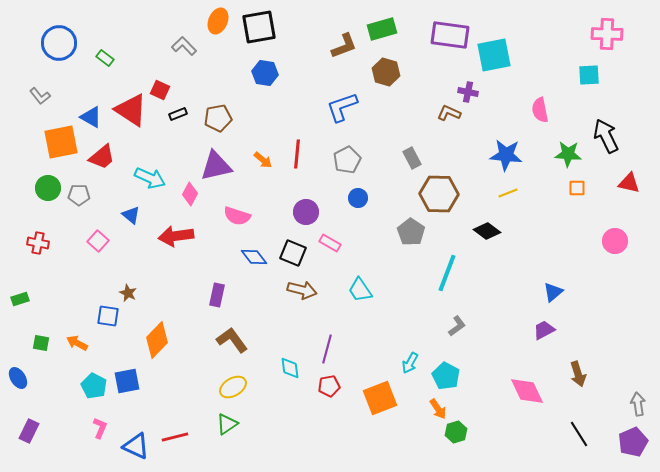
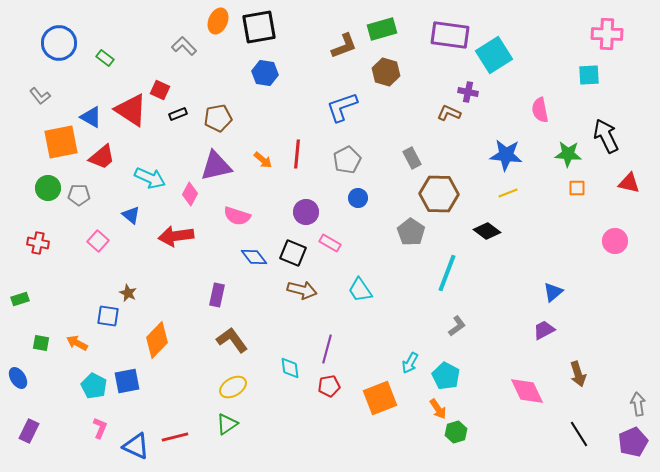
cyan square at (494, 55): rotated 21 degrees counterclockwise
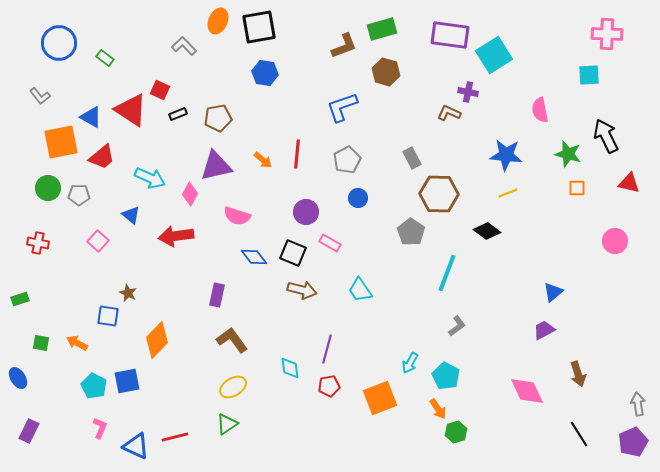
green star at (568, 154): rotated 12 degrees clockwise
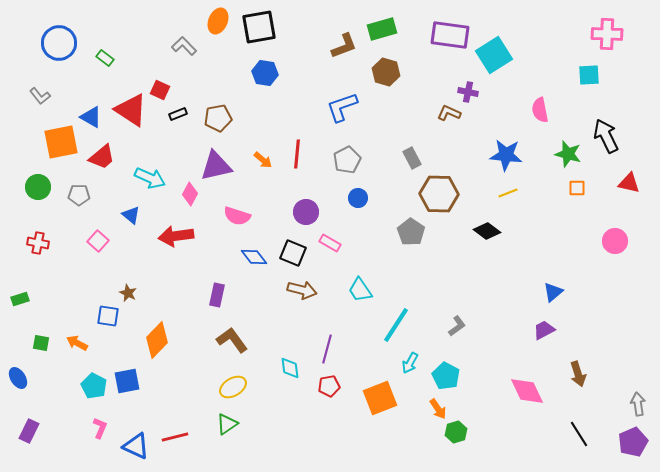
green circle at (48, 188): moved 10 px left, 1 px up
cyan line at (447, 273): moved 51 px left, 52 px down; rotated 12 degrees clockwise
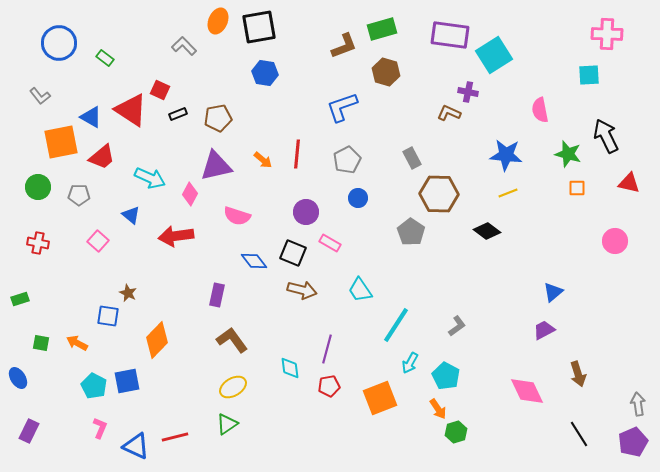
blue diamond at (254, 257): moved 4 px down
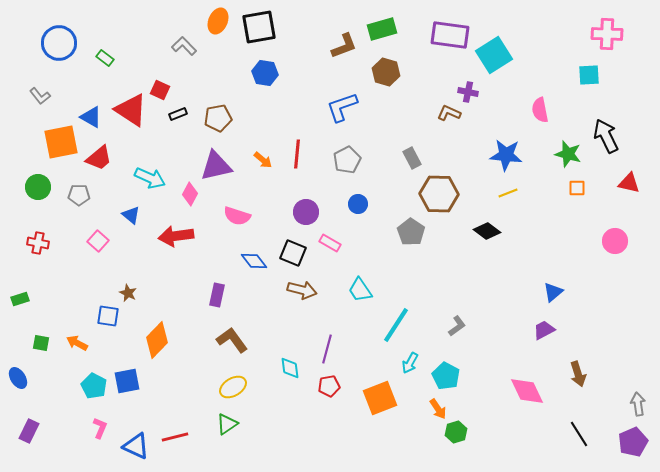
red trapezoid at (102, 157): moved 3 px left, 1 px down
blue circle at (358, 198): moved 6 px down
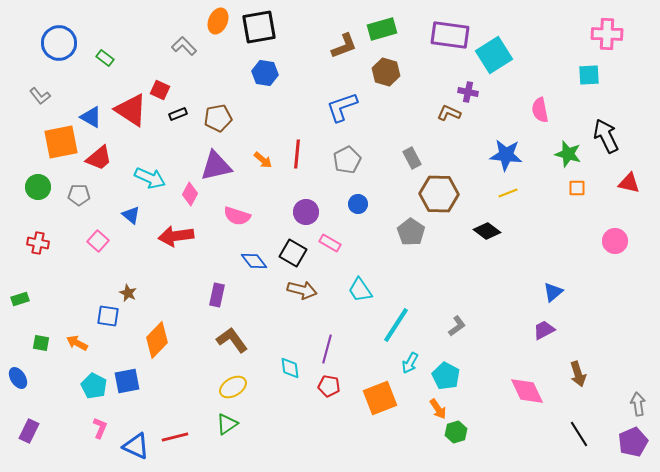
black square at (293, 253): rotated 8 degrees clockwise
red pentagon at (329, 386): rotated 20 degrees clockwise
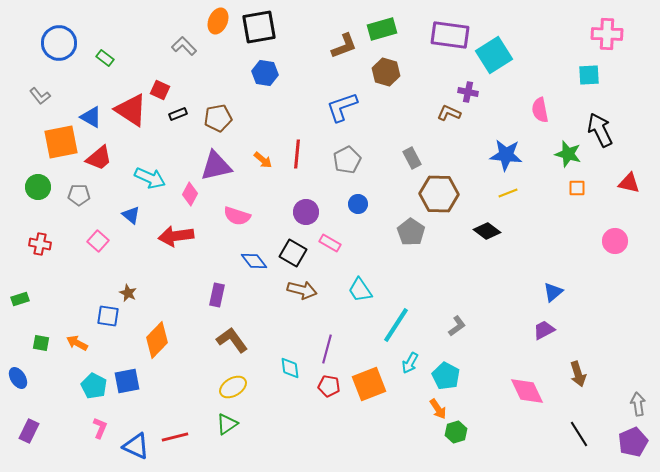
black arrow at (606, 136): moved 6 px left, 6 px up
red cross at (38, 243): moved 2 px right, 1 px down
orange square at (380, 398): moved 11 px left, 14 px up
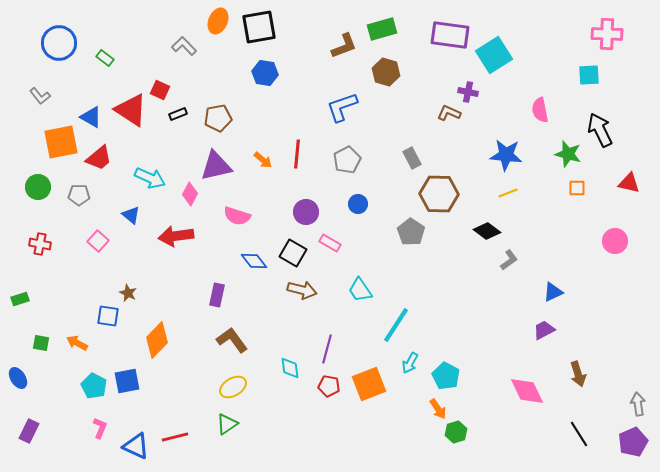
blue triangle at (553, 292): rotated 15 degrees clockwise
gray L-shape at (457, 326): moved 52 px right, 66 px up
